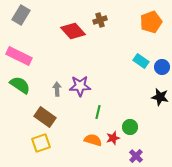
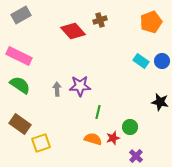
gray rectangle: rotated 30 degrees clockwise
blue circle: moved 6 px up
black star: moved 5 px down
brown rectangle: moved 25 px left, 7 px down
orange semicircle: moved 1 px up
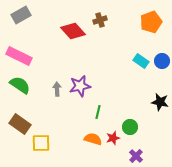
purple star: rotated 10 degrees counterclockwise
yellow square: rotated 18 degrees clockwise
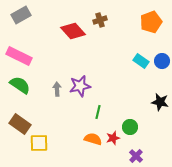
yellow square: moved 2 px left
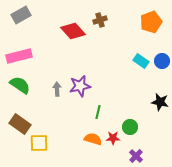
pink rectangle: rotated 40 degrees counterclockwise
red star: rotated 16 degrees clockwise
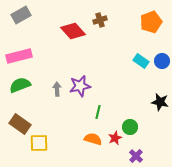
green semicircle: rotated 55 degrees counterclockwise
red star: moved 2 px right; rotated 24 degrees counterclockwise
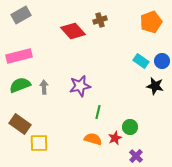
gray arrow: moved 13 px left, 2 px up
black star: moved 5 px left, 16 px up
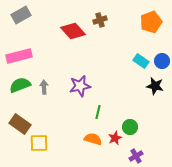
purple cross: rotated 16 degrees clockwise
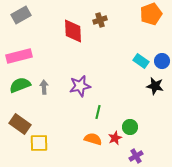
orange pentagon: moved 8 px up
red diamond: rotated 40 degrees clockwise
